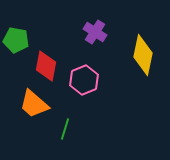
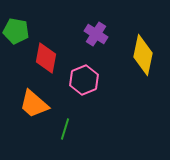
purple cross: moved 1 px right, 2 px down
green pentagon: moved 9 px up
red diamond: moved 8 px up
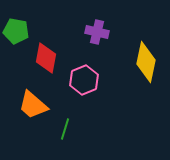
purple cross: moved 1 px right, 2 px up; rotated 20 degrees counterclockwise
yellow diamond: moved 3 px right, 7 px down
orange trapezoid: moved 1 px left, 1 px down
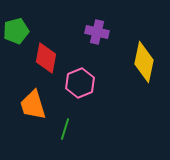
green pentagon: rotated 25 degrees counterclockwise
yellow diamond: moved 2 px left
pink hexagon: moved 4 px left, 3 px down
orange trapezoid: rotated 32 degrees clockwise
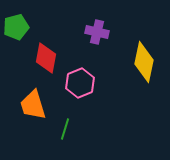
green pentagon: moved 4 px up
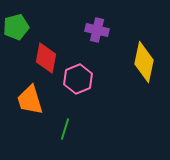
purple cross: moved 2 px up
pink hexagon: moved 2 px left, 4 px up
orange trapezoid: moved 3 px left, 5 px up
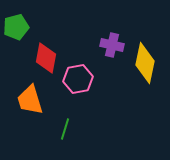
purple cross: moved 15 px right, 15 px down
yellow diamond: moved 1 px right, 1 px down
pink hexagon: rotated 12 degrees clockwise
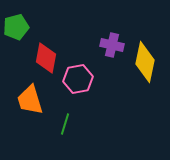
yellow diamond: moved 1 px up
green line: moved 5 px up
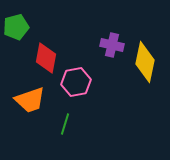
pink hexagon: moved 2 px left, 3 px down
orange trapezoid: rotated 92 degrees counterclockwise
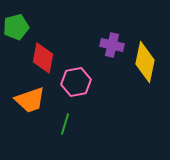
red diamond: moved 3 px left
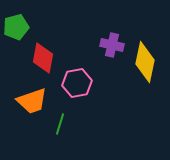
pink hexagon: moved 1 px right, 1 px down
orange trapezoid: moved 2 px right, 1 px down
green line: moved 5 px left
